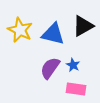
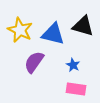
black triangle: rotated 45 degrees clockwise
purple semicircle: moved 16 px left, 6 px up
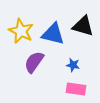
yellow star: moved 1 px right, 1 px down
blue star: rotated 16 degrees counterclockwise
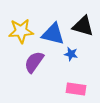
yellow star: rotated 30 degrees counterclockwise
blue star: moved 2 px left, 11 px up
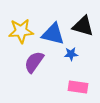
blue star: rotated 16 degrees counterclockwise
pink rectangle: moved 2 px right, 2 px up
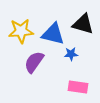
black triangle: moved 2 px up
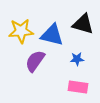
blue triangle: moved 1 px left, 1 px down
blue star: moved 6 px right, 5 px down
purple semicircle: moved 1 px right, 1 px up
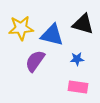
yellow star: moved 3 px up
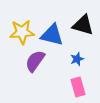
black triangle: moved 1 px down
yellow star: moved 1 px right, 4 px down
blue star: rotated 16 degrees counterclockwise
pink rectangle: rotated 66 degrees clockwise
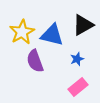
black triangle: rotated 45 degrees counterclockwise
yellow star: rotated 25 degrees counterclockwise
purple semicircle: rotated 55 degrees counterclockwise
pink rectangle: rotated 66 degrees clockwise
